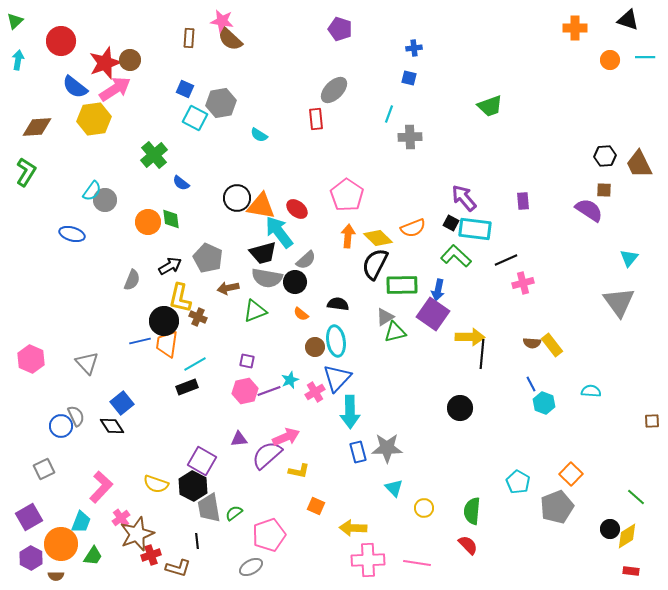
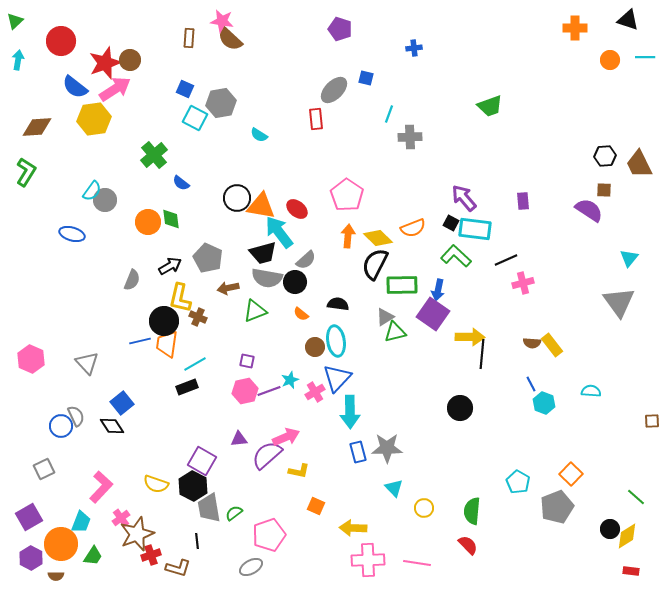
blue square at (409, 78): moved 43 px left
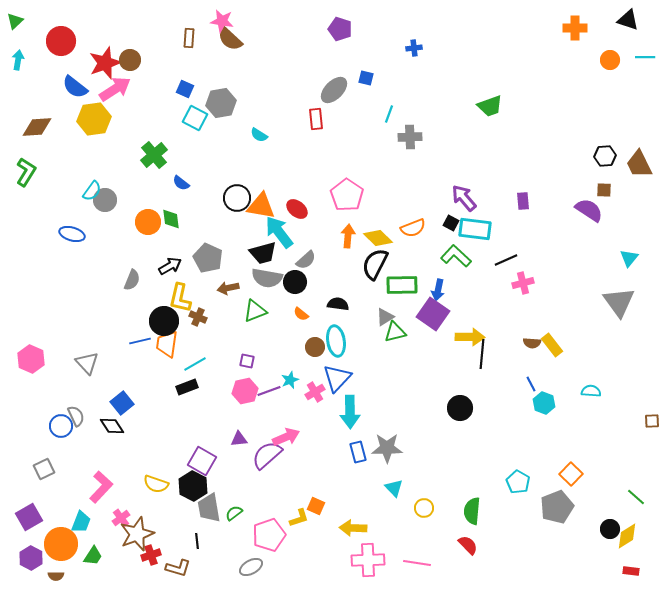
yellow L-shape at (299, 471): moved 47 px down; rotated 30 degrees counterclockwise
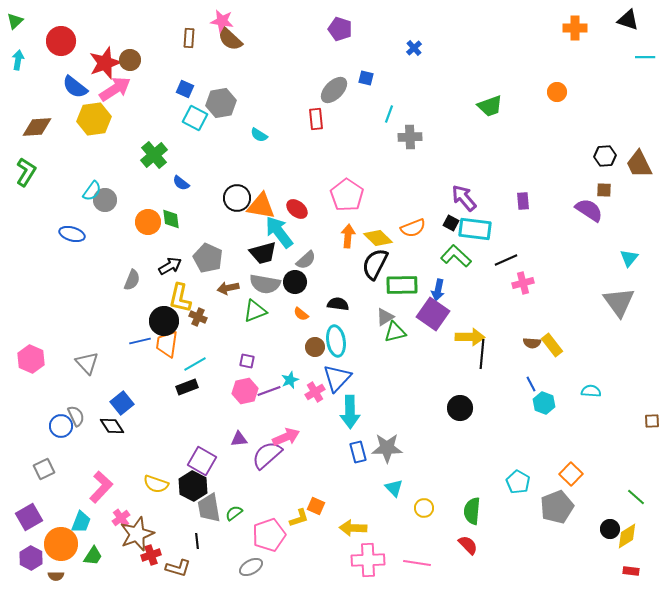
blue cross at (414, 48): rotated 35 degrees counterclockwise
orange circle at (610, 60): moved 53 px left, 32 px down
gray semicircle at (267, 278): moved 2 px left, 6 px down
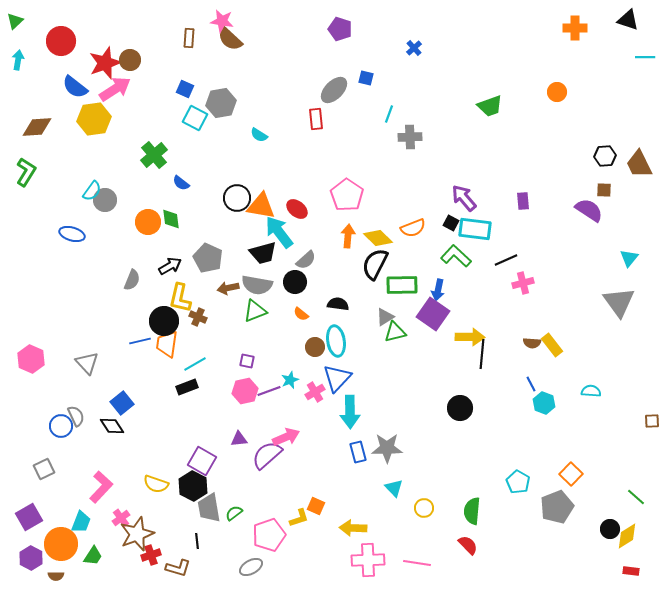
gray semicircle at (265, 284): moved 8 px left, 1 px down
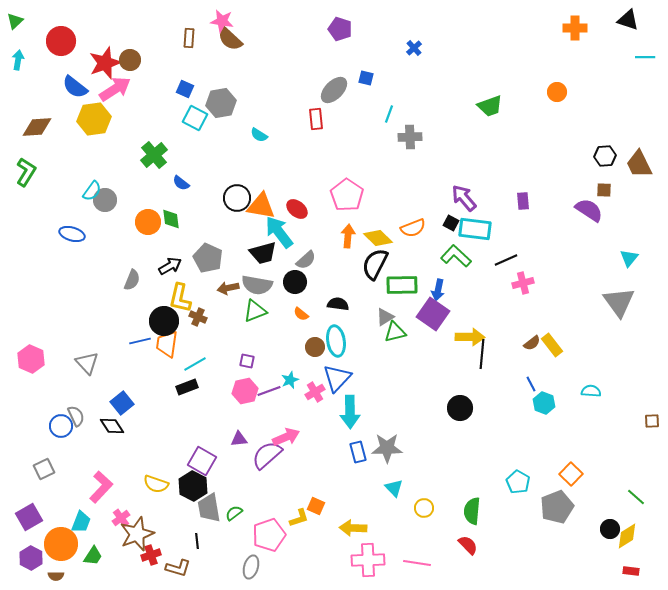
brown semicircle at (532, 343): rotated 42 degrees counterclockwise
gray ellipse at (251, 567): rotated 45 degrees counterclockwise
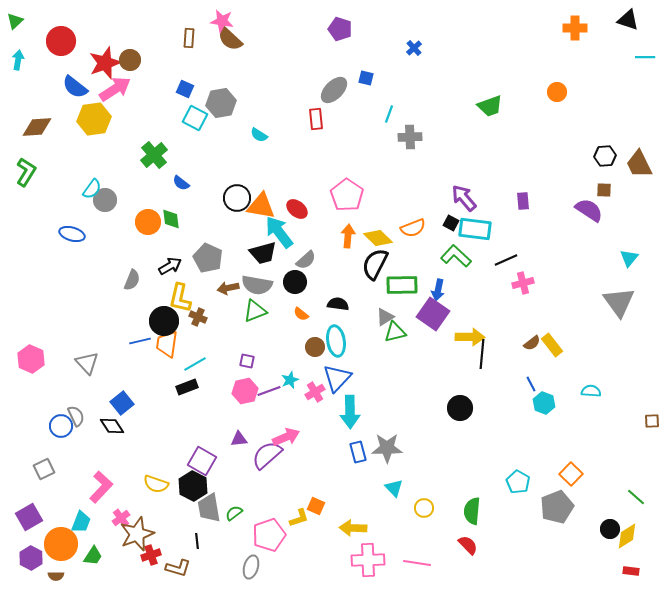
cyan semicircle at (92, 191): moved 2 px up
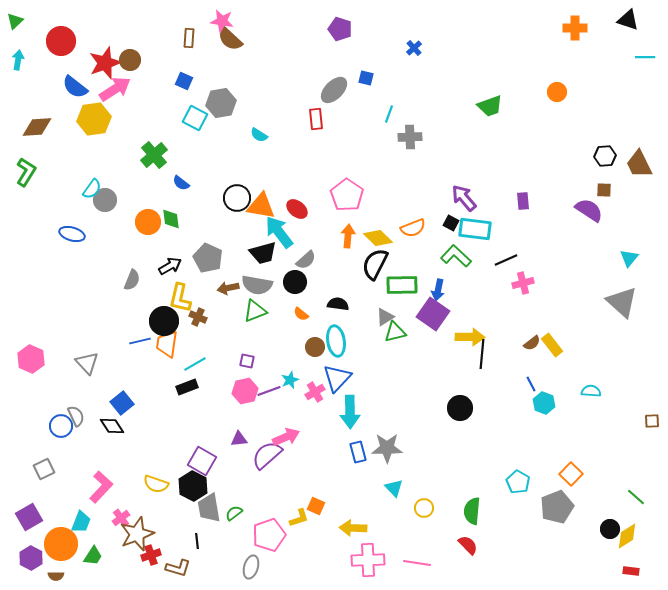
blue square at (185, 89): moved 1 px left, 8 px up
gray triangle at (619, 302): moved 3 px right; rotated 12 degrees counterclockwise
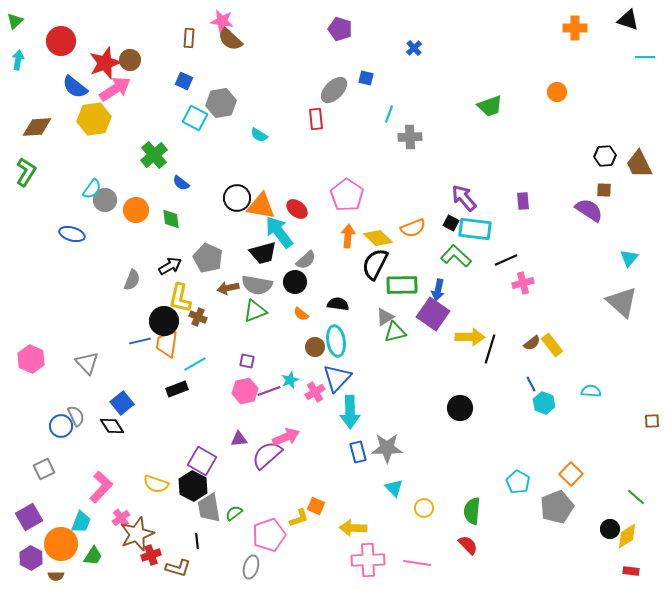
orange circle at (148, 222): moved 12 px left, 12 px up
black line at (482, 354): moved 8 px right, 5 px up; rotated 12 degrees clockwise
black rectangle at (187, 387): moved 10 px left, 2 px down
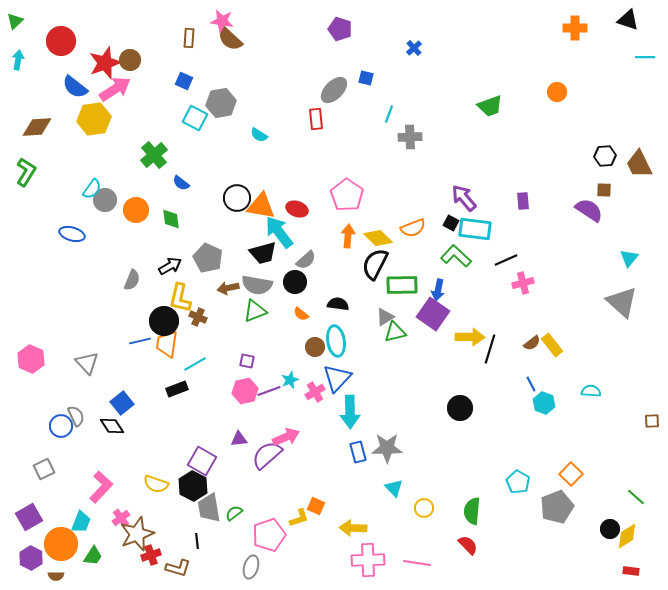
red ellipse at (297, 209): rotated 20 degrees counterclockwise
